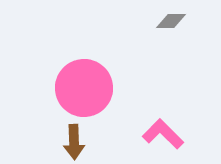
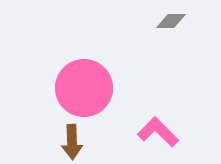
pink L-shape: moved 5 px left, 2 px up
brown arrow: moved 2 px left
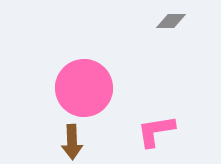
pink L-shape: moved 2 px left, 1 px up; rotated 54 degrees counterclockwise
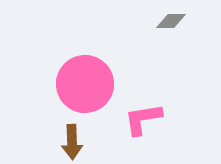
pink circle: moved 1 px right, 4 px up
pink L-shape: moved 13 px left, 12 px up
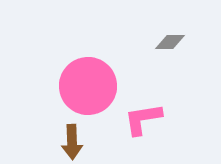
gray diamond: moved 1 px left, 21 px down
pink circle: moved 3 px right, 2 px down
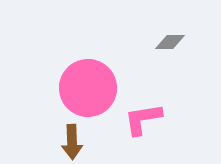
pink circle: moved 2 px down
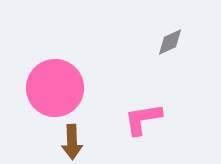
gray diamond: rotated 24 degrees counterclockwise
pink circle: moved 33 px left
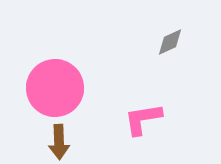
brown arrow: moved 13 px left
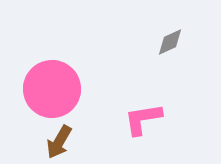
pink circle: moved 3 px left, 1 px down
brown arrow: rotated 32 degrees clockwise
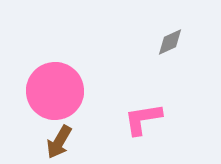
pink circle: moved 3 px right, 2 px down
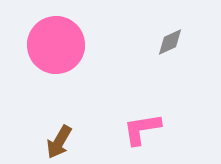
pink circle: moved 1 px right, 46 px up
pink L-shape: moved 1 px left, 10 px down
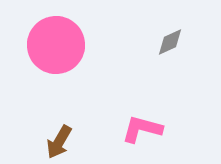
pink L-shape: rotated 24 degrees clockwise
